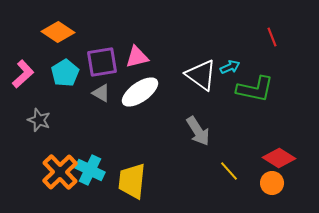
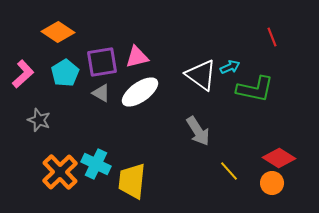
cyan cross: moved 6 px right, 6 px up
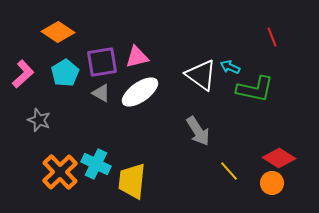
cyan arrow: rotated 132 degrees counterclockwise
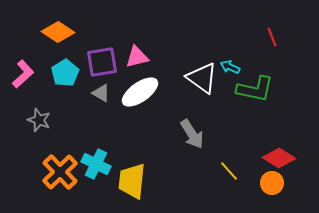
white triangle: moved 1 px right, 3 px down
gray arrow: moved 6 px left, 3 px down
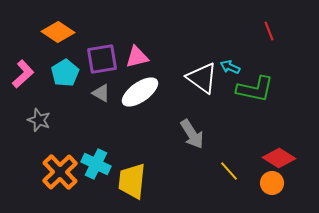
red line: moved 3 px left, 6 px up
purple square: moved 3 px up
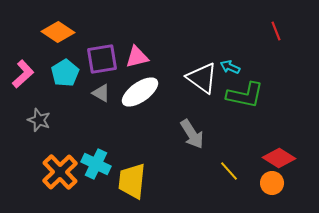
red line: moved 7 px right
green L-shape: moved 10 px left, 6 px down
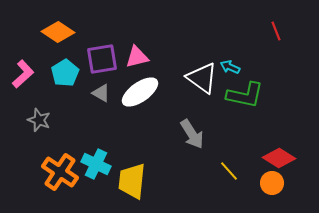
orange cross: rotated 12 degrees counterclockwise
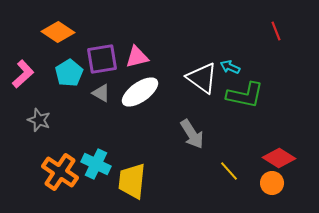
cyan pentagon: moved 4 px right
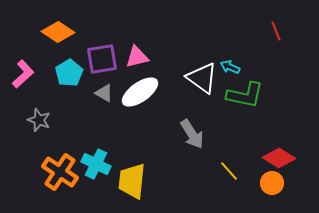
gray triangle: moved 3 px right
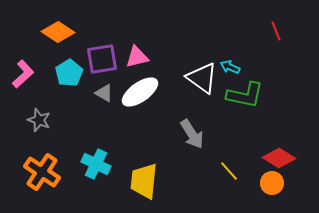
orange cross: moved 18 px left
yellow trapezoid: moved 12 px right
